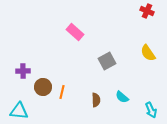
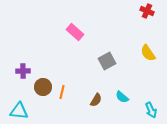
brown semicircle: rotated 32 degrees clockwise
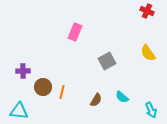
pink rectangle: rotated 72 degrees clockwise
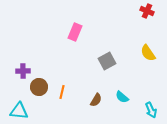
brown circle: moved 4 px left
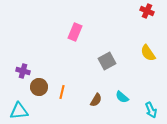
purple cross: rotated 16 degrees clockwise
cyan triangle: rotated 12 degrees counterclockwise
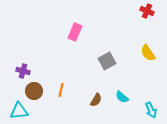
brown circle: moved 5 px left, 4 px down
orange line: moved 1 px left, 2 px up
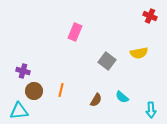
red cross: moved 3 px right, 5 px down
yellow semicircle: moved 9 px left; rotated 66 degrees counterclockwise
gray square: rotated 24 degrees counterclockwise
cyan arrow: rotated 21 degrees clockwise
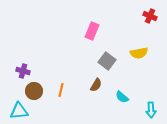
pink rectangle: moved 17 px right, 1 px up
brown semicircle: moved 15 px up
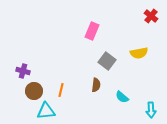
red cross: moved 1 px right; rotated 16 degrees clockwise
brown semicircle: rotated 24 degrees counterclockwise
cyan triangle: moved 27 px right
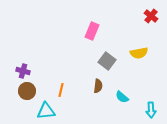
brown semicircle: moved 2 px right, 1 px down
brown circle: moved 7 px left
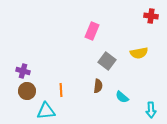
red cross: rotated 32 degrees counterclockwise
orange line: rotated 16 degrees counterclockwise
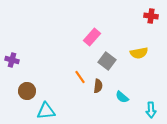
pink rectangle: moved 6 px down; rotated 18 degrees clockwise
purple cross: moved 11 px left, 11 px up
orange line: moved 19 px right, 13 px up; rotated 32 degrees counterclockwise
